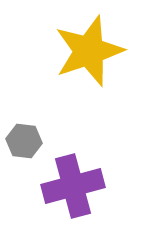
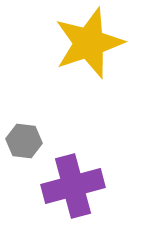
yellow star: moved 8 px up
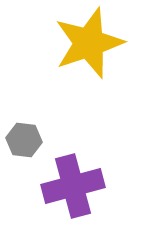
gray hexagon: moved 1 px up
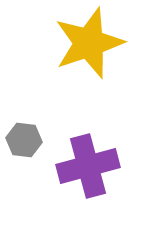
purple cross: moved 15 px right, 20 px up
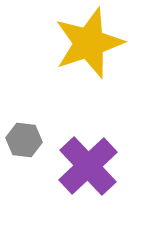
purple cross: rotated 28 degrees counterclockwise
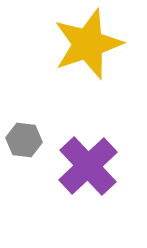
yellow star: moved 1 px left, 1 px down
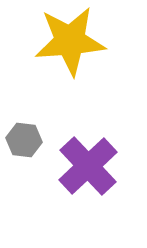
yellow star: moved 18 px left, 3 px up; rotated 14 degrees clockwise
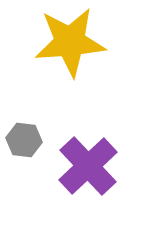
yellow star: moved 1 px down
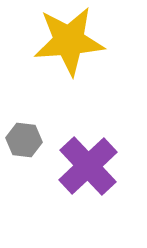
yellow star: moved 1 px left, 1 px up
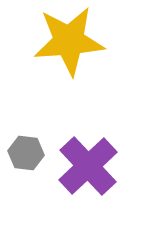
gray hexagon: moved 2 px right, 13 px down
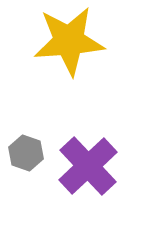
gray hexagon: rotated 12 degrees clockwise
